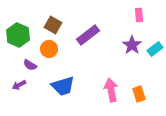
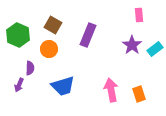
purple rectangle: rotated 30 degrees counterclockwise
purple semicircle: moved 3 px down; rotated 120 degrees counterclockwise
purple arrow: rotated 40 degrees counterclockwise
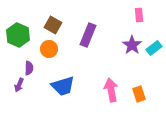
cyan rectangle: moved 1 px left, 1 px up
purple semicircle: moved 1 px left
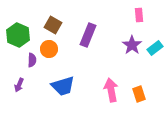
cyan rectangle: moved 1 px right
purple semicircle: moved 3 px right, 8 px up
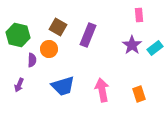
brown square: moved 5 px right, 2 px down
green hexagon: rotated 10 degrees counterclockwise
pink arrow: moved 9 px left
